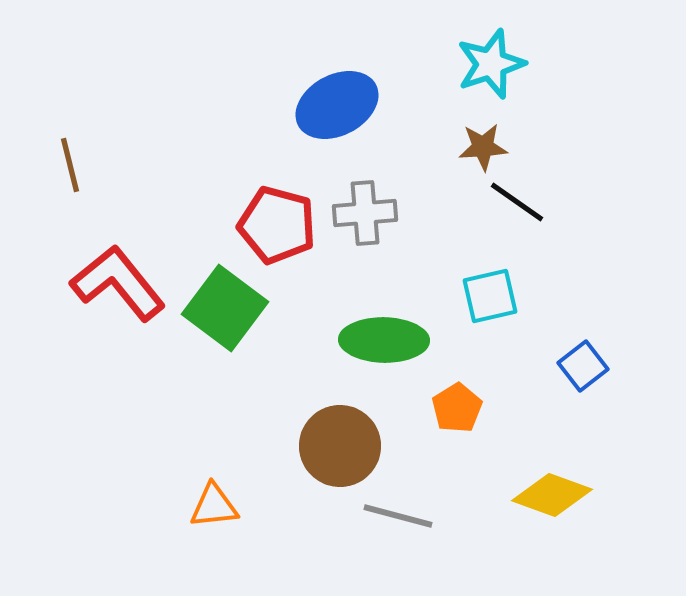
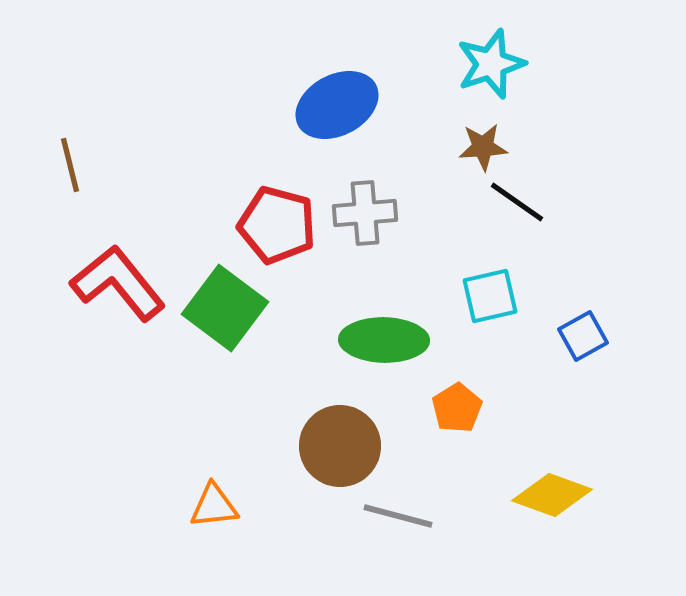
blue square: moved 30 px up; rotated 9 degrees clockwise
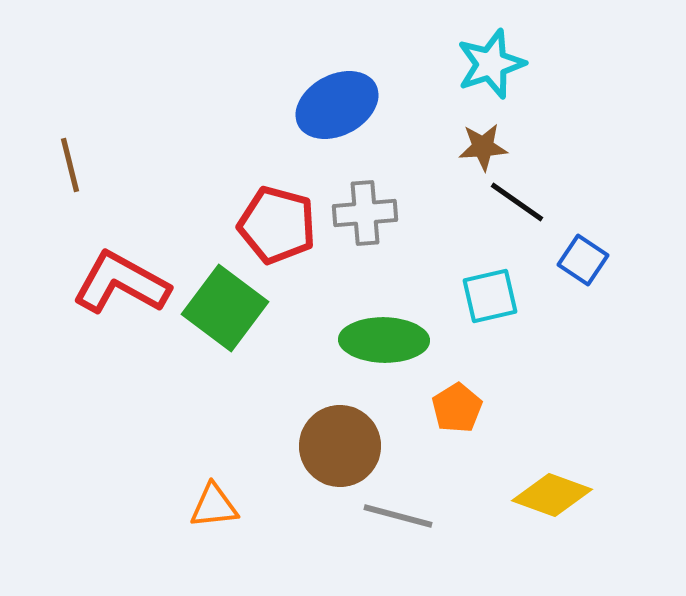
red L-shape: moved 3 px right; rotated 22 degrees counterclockwise
blue square: moved 76 px up; rotated 27 degrees counterclockwise
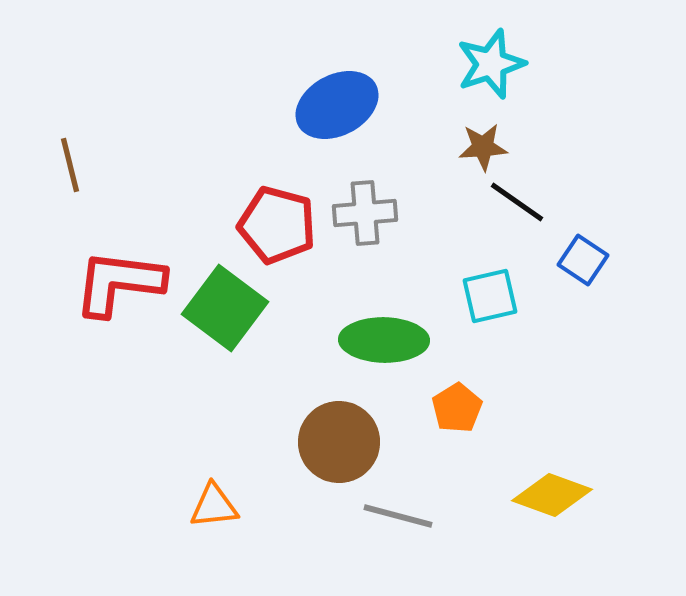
red L-shape: moved 2 px left; rotated 22 degrees counterclockwise
brown circle: moved 1 px left, 4 px up
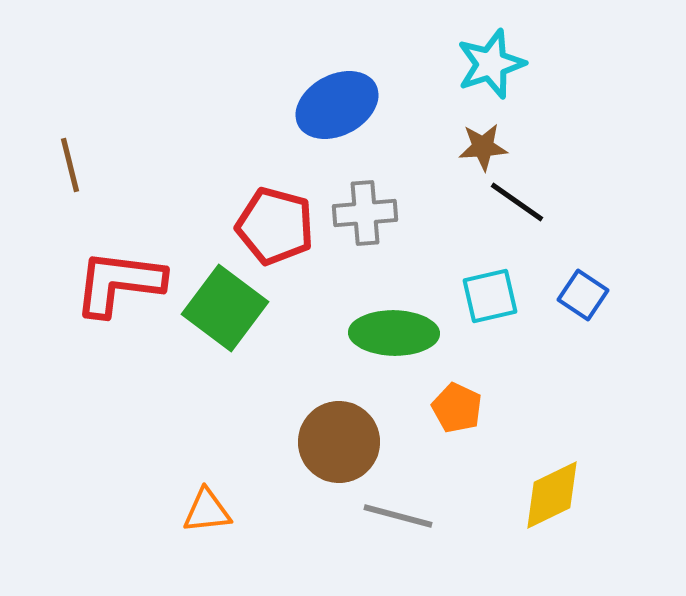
red pentagon: moved 2 px left, 1 px down
blue square: moved 35 px down
green ellipse: moved 10 px right, 7 px up
orange pentagon: rotated 15 degrees counterclockwise
yellow diamond: rotated 46 degrees counterclockwise
orange triangle: moved 7 px left, 5 px down
